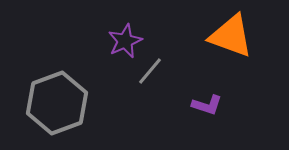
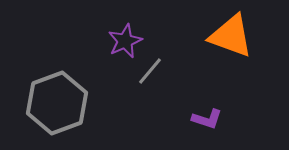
purple L-shape: moved 14 px down
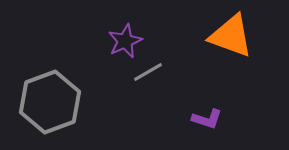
gray line: moved 2 px left, 1 px down; rotated 20 degrees clockwise
gray hexagon: moved 7 px left, 1 px up
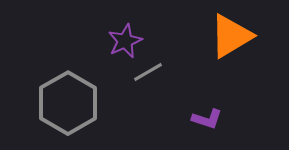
orange triangle: rotated 51 degrees counterclockwise
gray hexagon: moved 18 px right, 1 px down; rotated 10 degrees counterclockwise
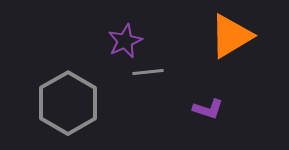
gray line: rotated 24 degrees clockwise
purple L-shape: moved 1 px right, 10 px up
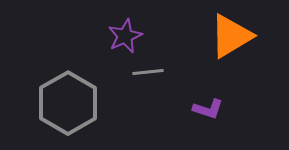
purple star: moved 5 px up
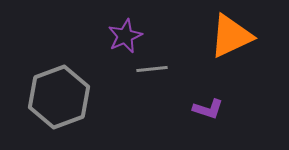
orange triangle: rotated 6 degrees clockwise
gray line: moved 4 px right, 3 px up
gray hexagon: moved 9 px left, 6 px up; rotated 10 degrees clockwise
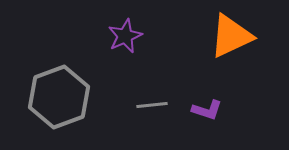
gray line: moved 36 px down
purple L-shape: moved 1 px left, 1 px down
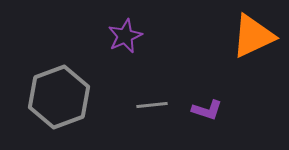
orange triangle: moved 22 px right
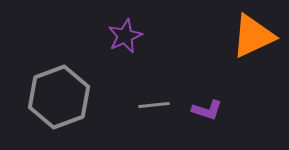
gray line: moved 2 px right
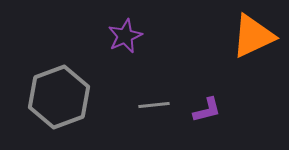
purple L-shape: rotated 32 degrees counterclockwise
